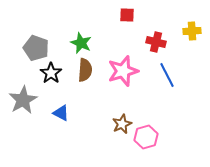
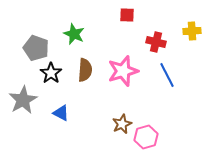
green star: moved 7 px left, 9 px up
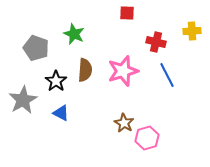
red square: moved 2 px up
black star: moved 5 px right, 8 px down
brown star: moved 2 px right, 1 px up; rotated 18 degrees counterclockwise
pink hexagon: moved 1 px right, 1 px down
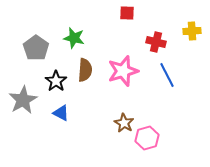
green star: moved 4 px down; rotated 10 degrees counterclockwise
gray pentagon: rotated 15 degrees clockwise
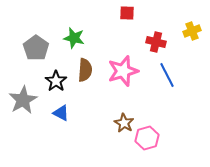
yellow cross: rotated 18 degrees counterclockwise
